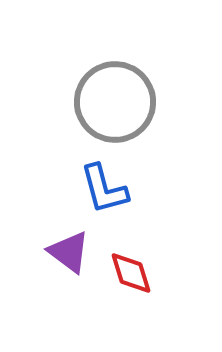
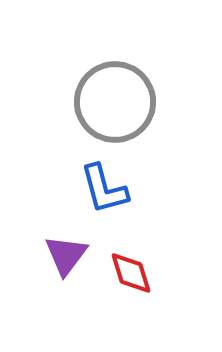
purple triangle: moved 3 px left, 3 px down; rotated 30 degrees clockwise
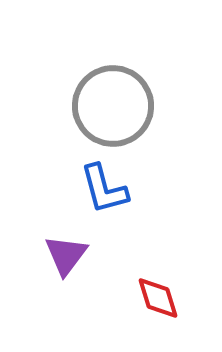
gray circle: moved 2 px left, 4 px down
red diamond: moved 27 px right, 25 px down
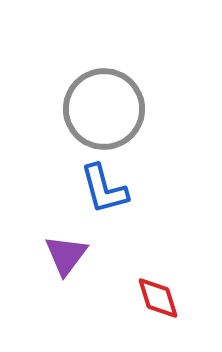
gray circle: moved 9 px left, 3 px down
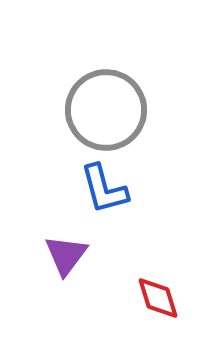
gray circle: moved 2 px right, 1 px down
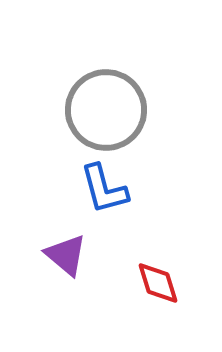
purple triangle: rotated 27 degrees counterclockwise
red diamond: moved 15 px up
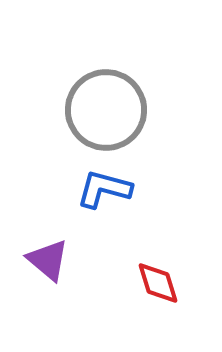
blue L-shape: rotated 120 degrees clockwise
purple triangle: moved 18 px left, 5 px down
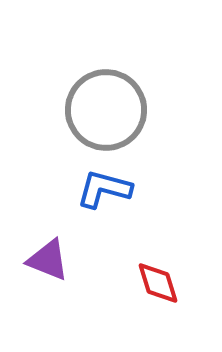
purple triangle: rotated 18 degrees counterclockwise
